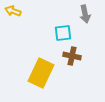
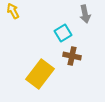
yellow arrow: rotated 42 degrees clockwise
cyan square: rotated 24 degrees counterclockwise
yellow rectangle: moved 1 px left, 1 px down; rotated 12 degrees clockwise
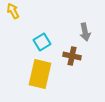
gray arrow: moved 18 px down
cyan square: moved 21 px left, 9 px down
yellow rectangle: rotated 24 degrees counterclockwise
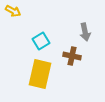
yellow arrow: rotated 147 degrees clockwise
cyan square: moved 1 px left, 1 px up
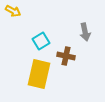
brown cross: moved 6 px left
yellow rectangle: moved 1 px left
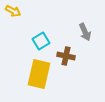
gray arrow: rotated 12 degrees counterclockwise
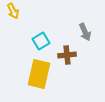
yellow arrow: rotated 35 degrees clockwise
brown cross: moved 1 px right, 1 px up; rotated 18 degrees counterclockwise
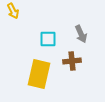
gray arrow: moved 4 px left, 2 px down
cyan square: moved 7 px right, 2 px up; rotated 30 degrees clockwise
brown cross: moved 5 px right, 6 px down
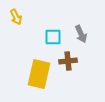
yellow arrow: moved 3 px right, 6 px down
cyan square: moved 5 px right, 2 px up
brown cross: moved 4 px left
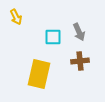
gray arrow: moved 2 px left, 2 px up
brown cross: moved 12 px right
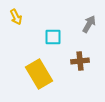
gray arrow: moved 10 px right, 8 px up; rotated 126 degrees counterclockwise
yellow rectangle: rotated 44 degrees counterclockwise
